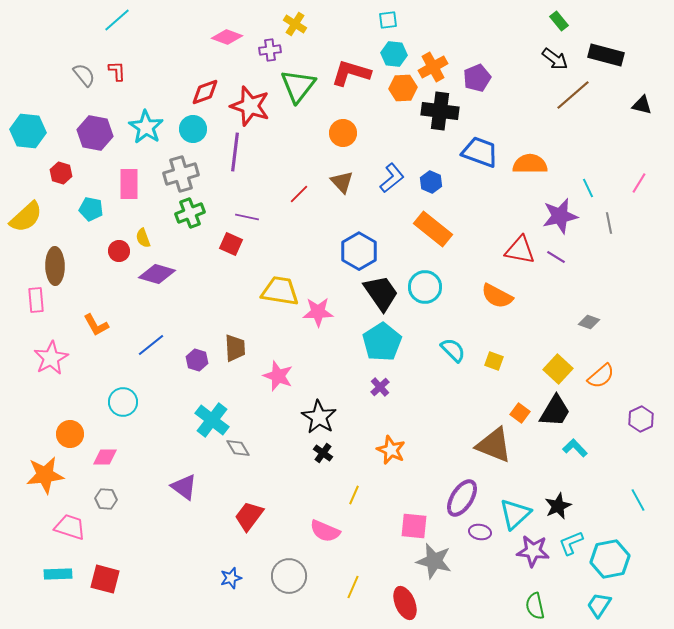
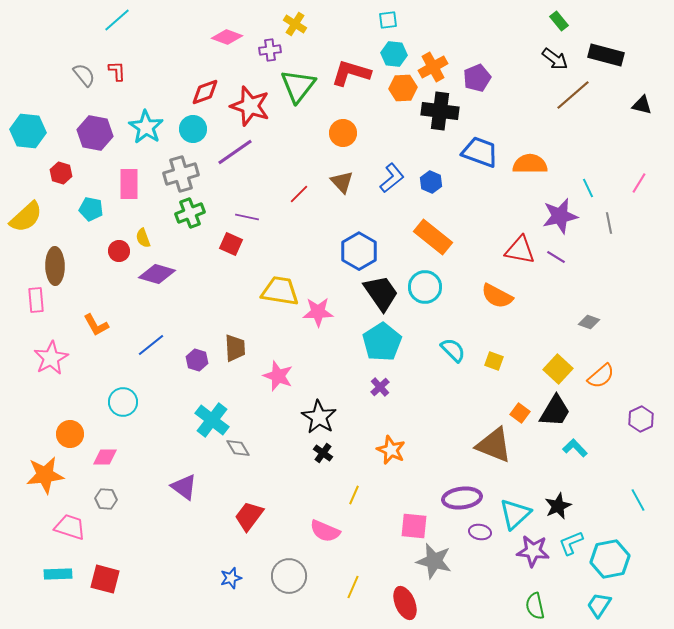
purple line at (235, 152): rotated 48 degrees clockwise
orange rectangle at (433, 229): moved 8 px down
purple ellipse at (462, 498): rotated 51 degrees clockwise
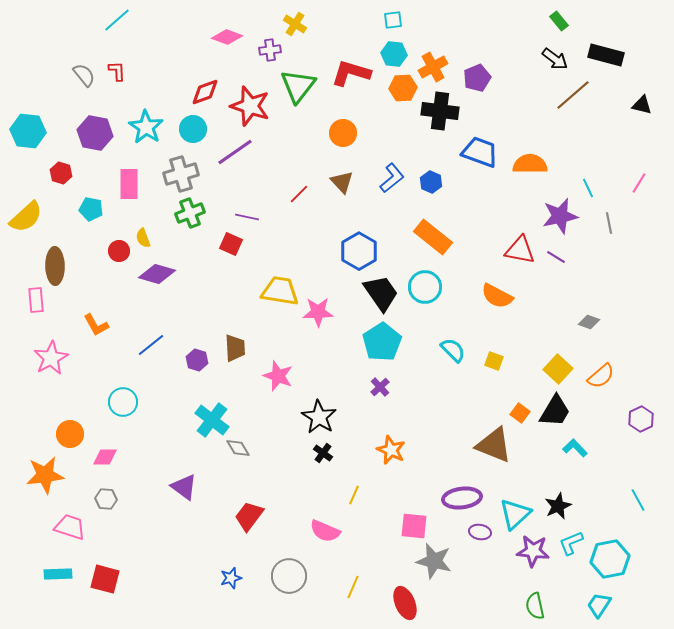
cyan square at (388, 20): moved 5 px right
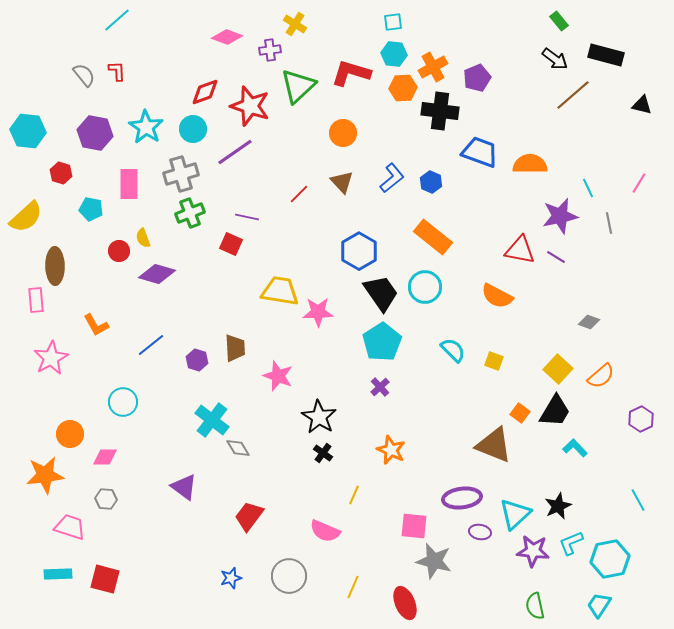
cyan square at (393, 20): moved 2 px down
green triangle at (298, 86): rotated 9 degrees clockwise
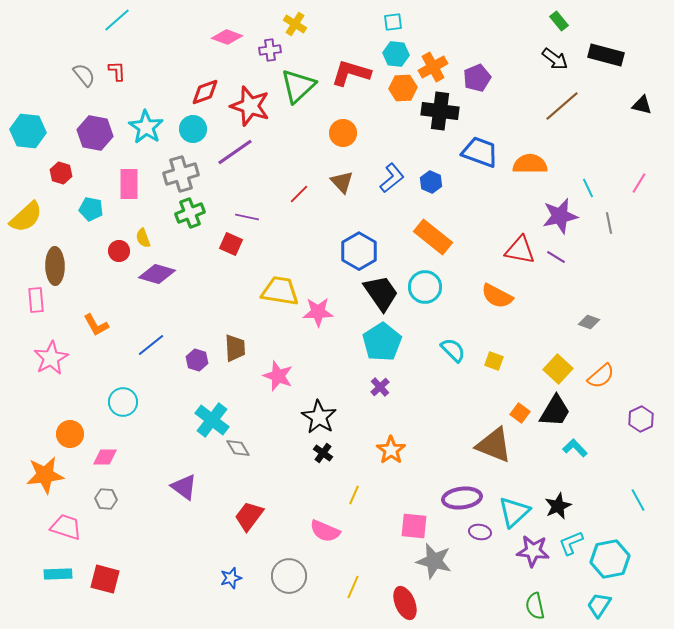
cyan hexagon at (394, 54): moved 2 px right
brown line at (573, 95): moved 11 px left, 11 px down
orange star at (391, 450): rotated 12 degrees clockwise
cyan triangle at (515, 514): moved 1 px left, 2 px up
pink trapezoid at (70, 527): moved 4 px left
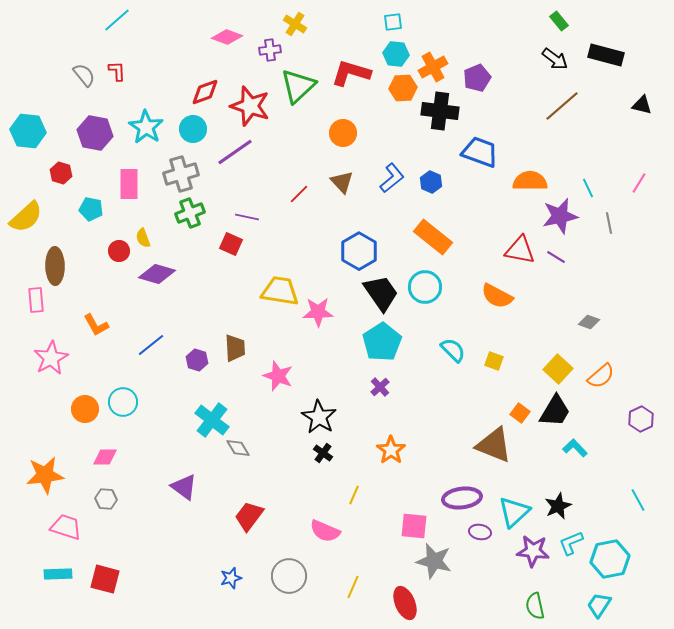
orange semicircle at (530, 164): moved 17 px down
orange circle at (70, 434): moved 15 px right, 25 px up
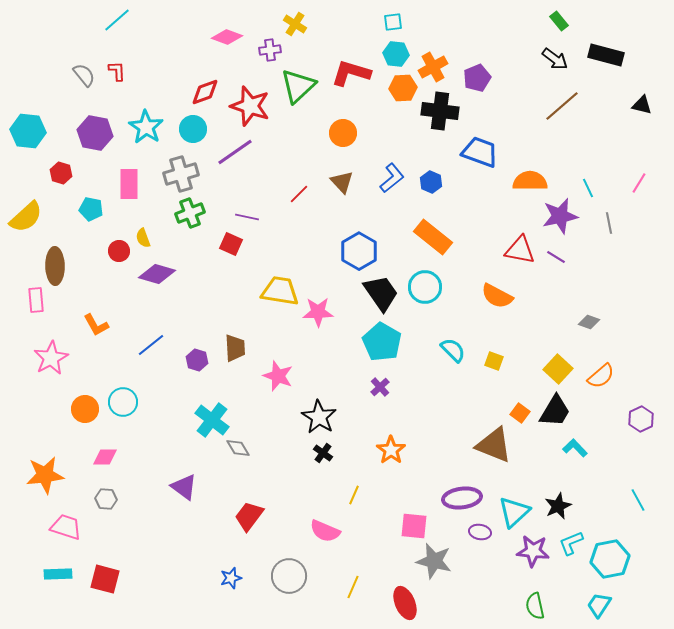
cyan pentagon at (382, 342): rotated 9 degrees counterclockwise
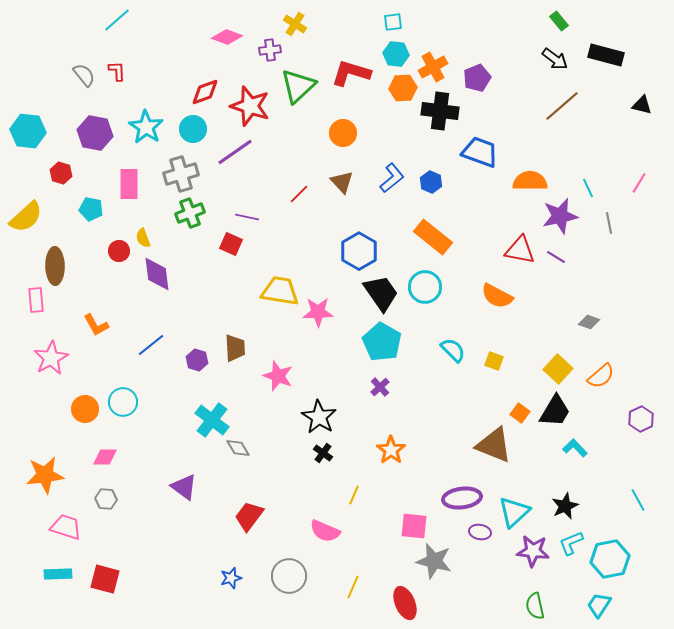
purple diamond at (157, 274): rotated 66 degrees clockwise
black star at (558, 506): moved 7 px right
